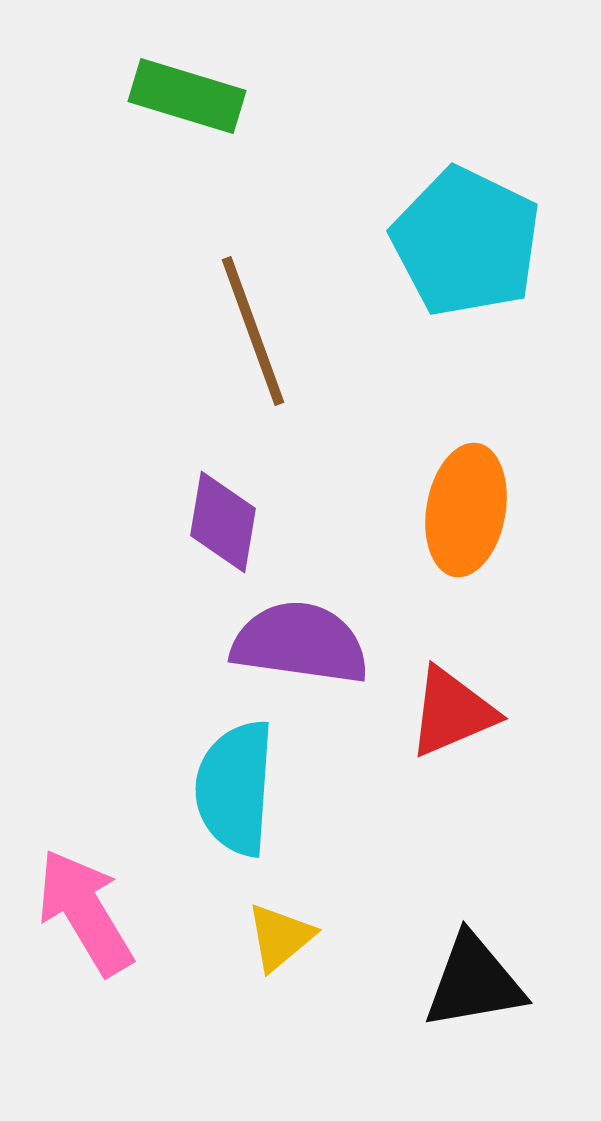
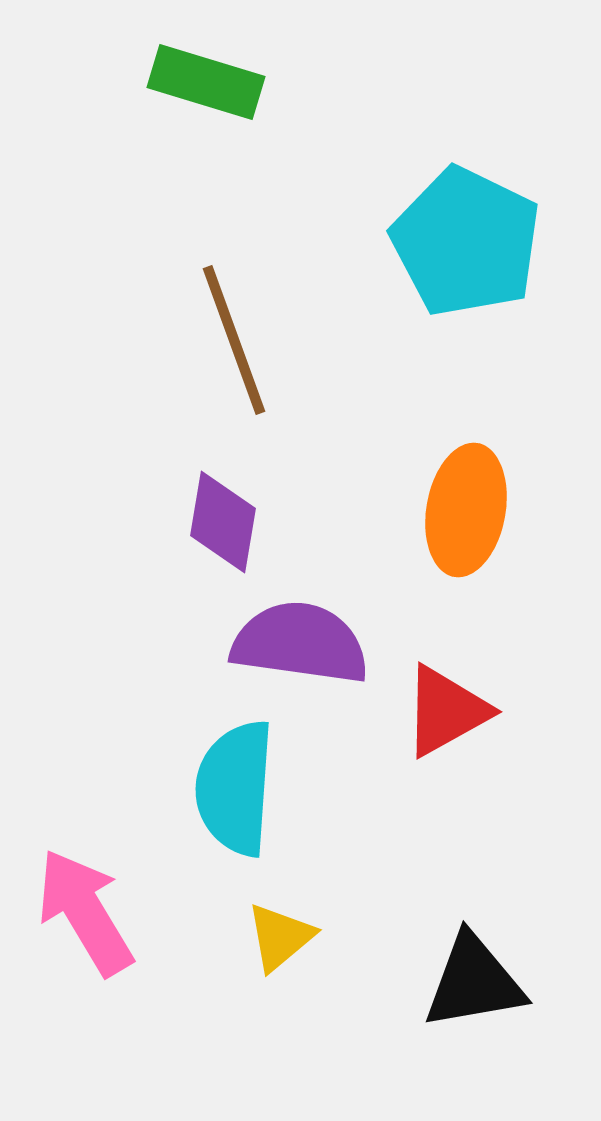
green rectangle: moved 19 px right, 14 px up
brown line: moved 19 px left, 9 px down
red triangle: moved 6 px left, 1 px up; rotated 6 degrees counterclockwise
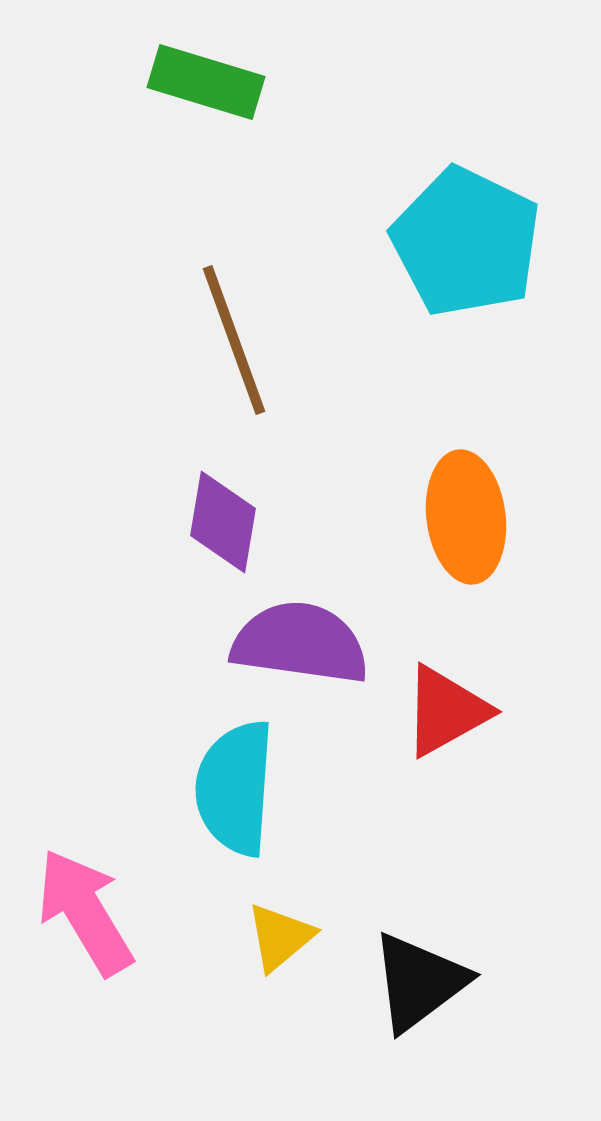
orange ellipse: moved 7 px down; rotated 17 degrees counterclockwise
black triangle: moved 55 px left; rotated 27 degrees counterclockwise
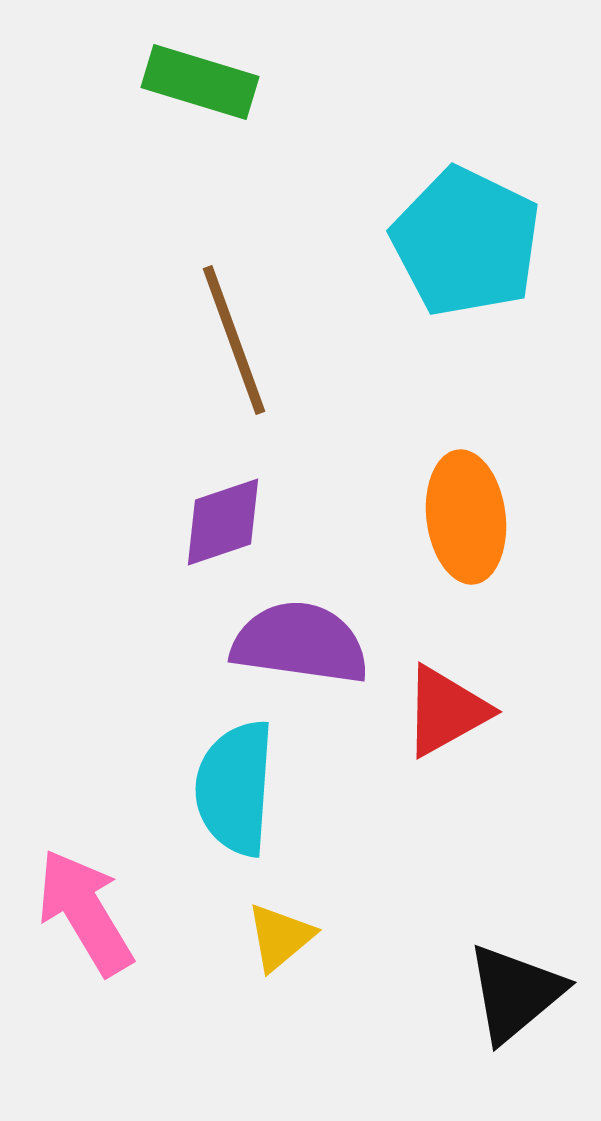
green rectangle: moved 6 px left
purple diamond: rotated 62 degrees clockwise
black triangle: moved 96 px right, 11 px down; rotated 3 degrees counterclockwise
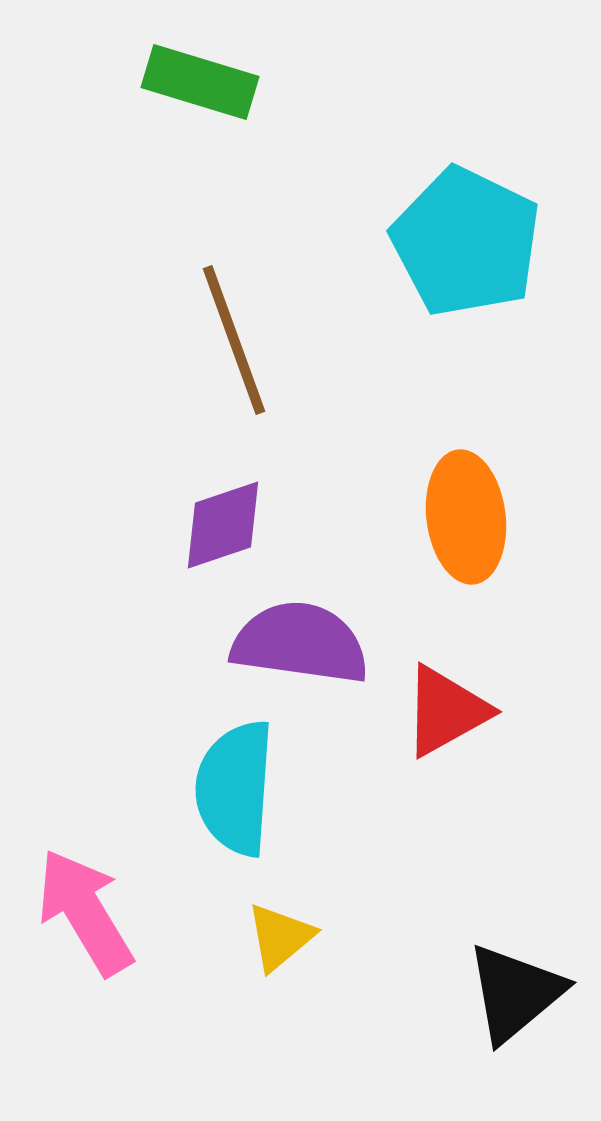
purple diamond: moved 3 px down
